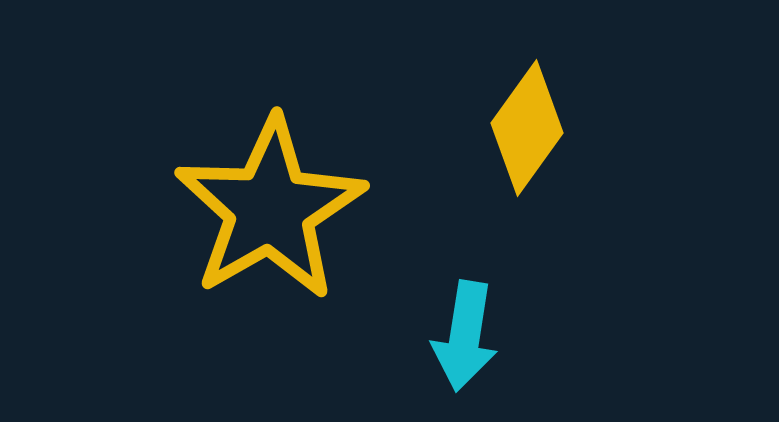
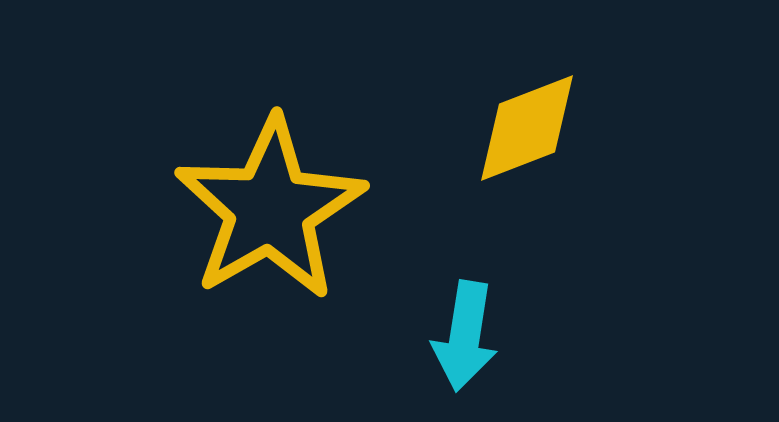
yellow diamond: rotated 33 degrees clockwise
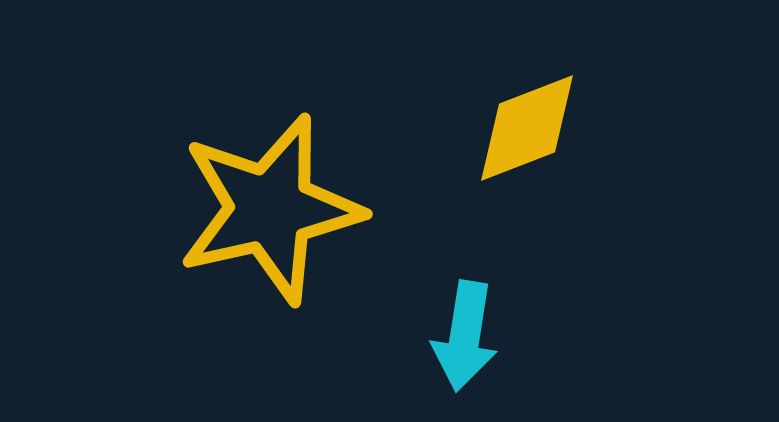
yellow star: rotated 17 degrees clockwise
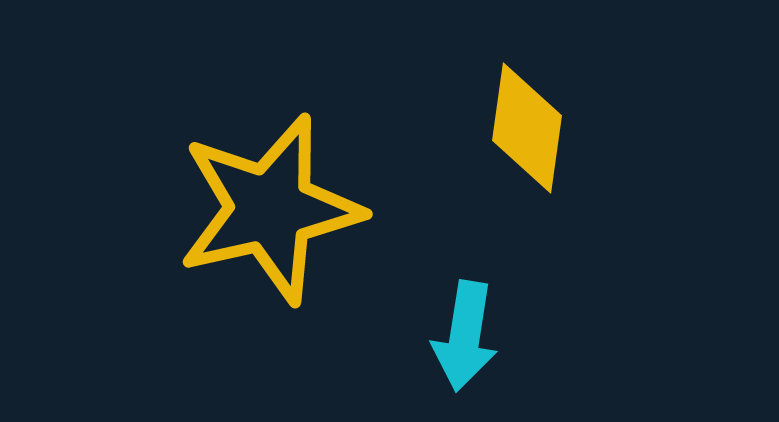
yellow diamond: rotated 61 degrees counterclockwise
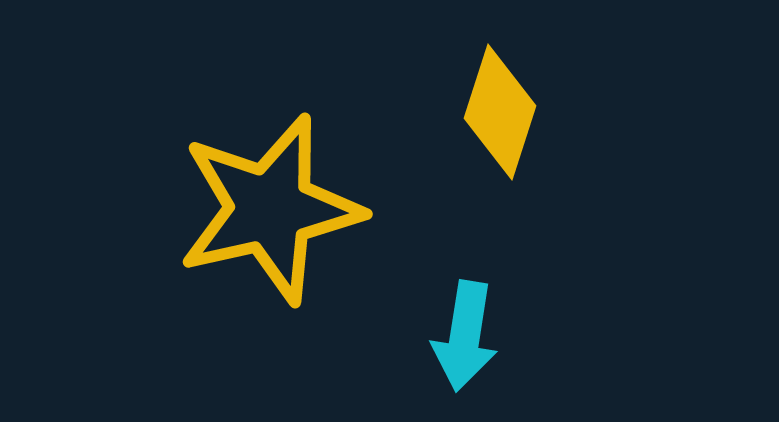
yellow diamond: moved 27 px left, 16 px up; rotated 10 degrees clockwise
